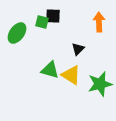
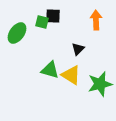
orange arrow: moved 3 px left, 2 px up
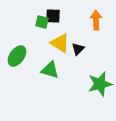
green ellipse: moved 23 px down
yellow triangle: moved 11 px left, 32 px up
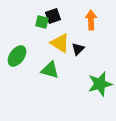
black square: rotated 21 degrees counterclockwise
orange arrow: moved 5 px left
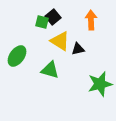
black square: moved 1 px down; rotated 21 degrees counterclockwise
yellow triangle: moved 2 px up
black triangle: rotated 32 degrees clockwise
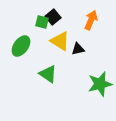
orange arrow: rotated 24 degrees clockwise
green ellipse: moved 4 px right, 10 px up
green triangle: moved 2 px left, 4 px down; rotated 18 degrees clockwise
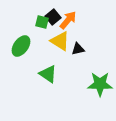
orange arrow: moved 23 px left; rotated 18 degrees clockwise
green star: rotated 15 degrees clockwise
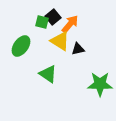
orange arrow: moved 2 px right, 4 px down
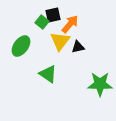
black square: moved 2 px up; rotated 28 degrees clockwise
green square: rotated 24 degrees clockwise
yellow triangle: rotated 35 degrees clockwise
black triangle: moved 2 px up
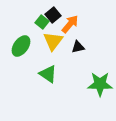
black square: rotated 28 degrees counterclockwise
yellow triangle: moved 7 px left
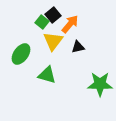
green ellipse: moved 8 px down
green triangle: moved 1 px left, 1 px down; rotated 18 degrees counterclockwise
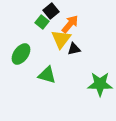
black square: moved 2 px left, 4 px up
yellow triangle: moved 8 px right, 2 px up
black triangle: moved 4 px left, 2 px down
